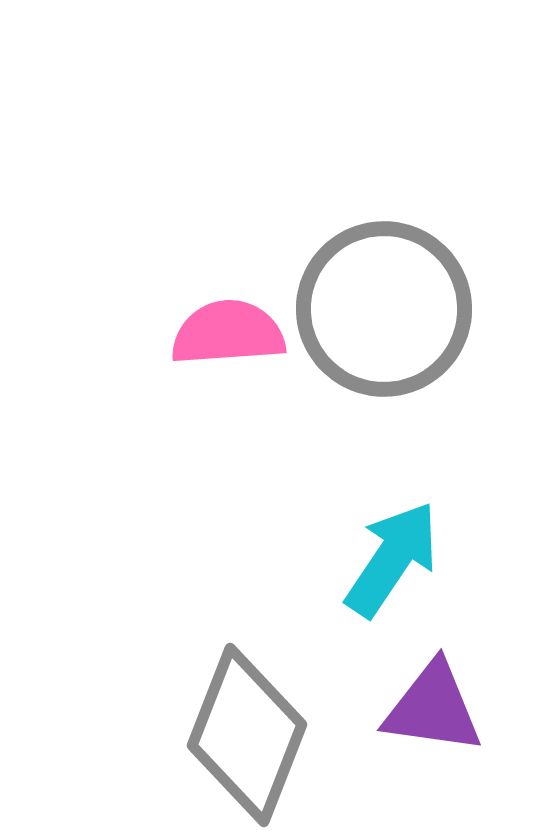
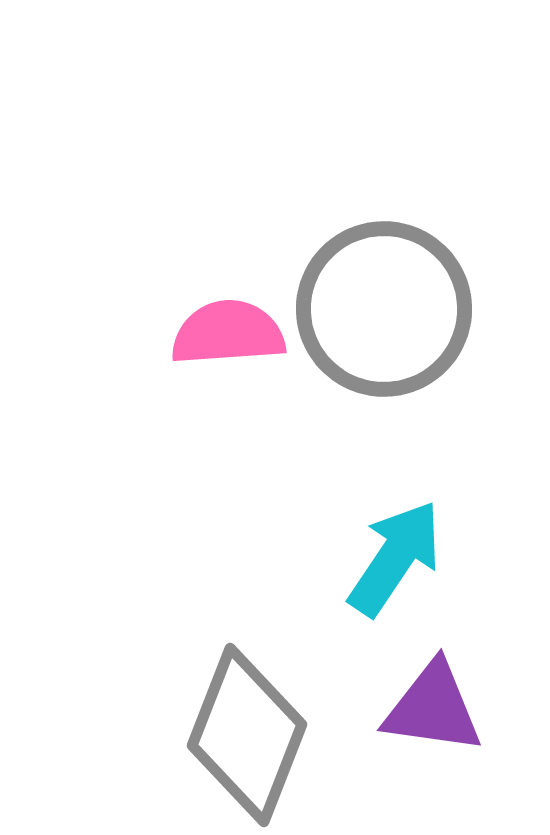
cyan arrow: moved 3 px right, 1 px up
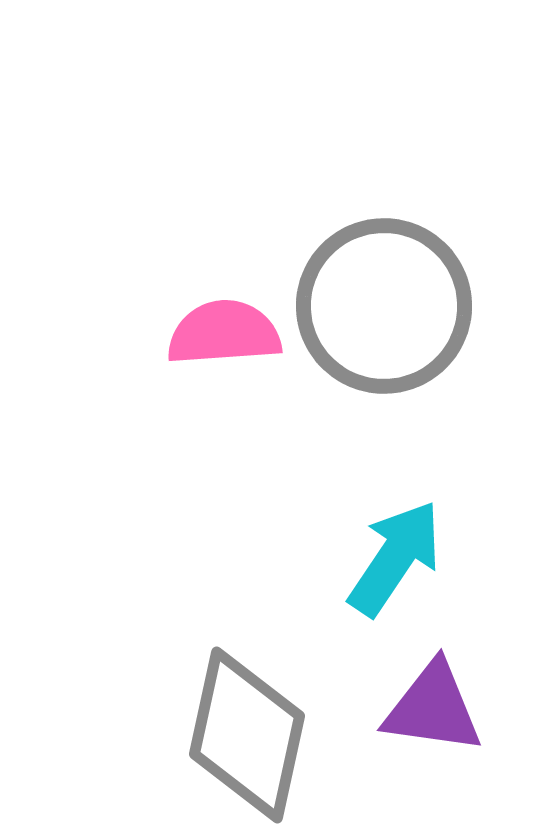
gray circle: moved 3 px up
pink semicircle: moved 4 px left
gray diamond: rotated 9 degrees counterclockwise
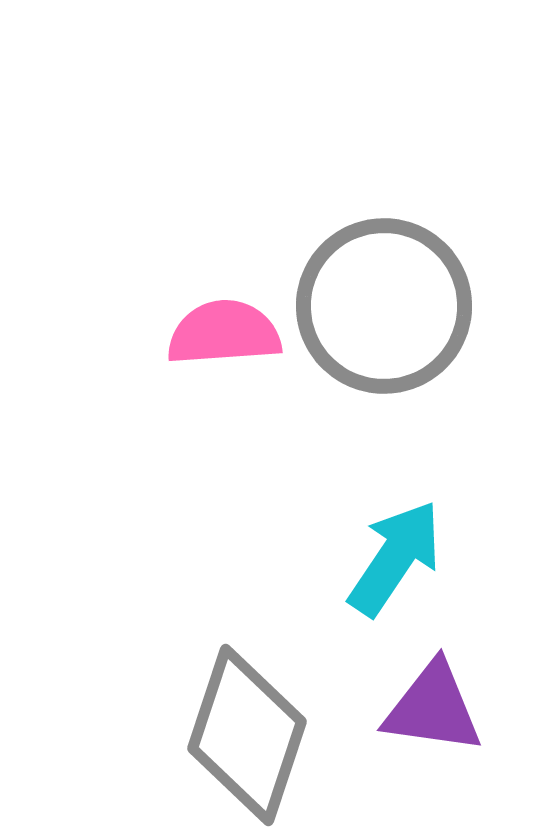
gray diamond: rotated 6 degrees clockwise
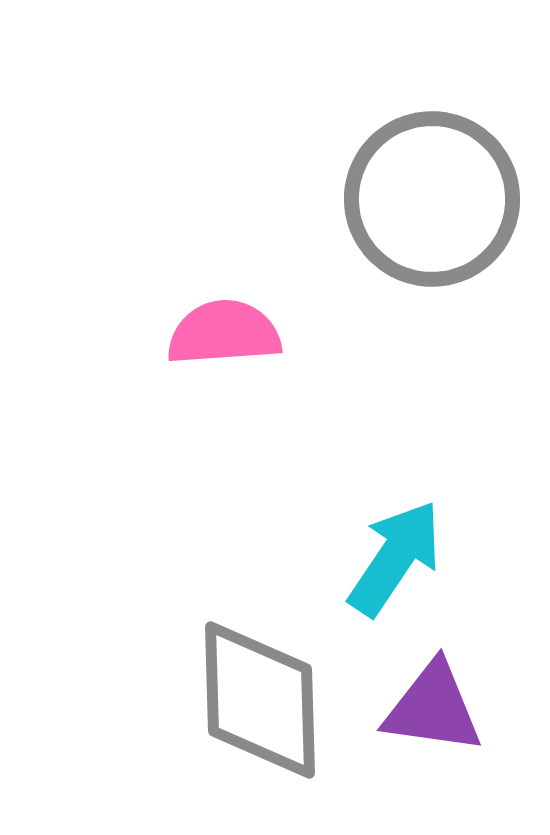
gray circle: moved 48 px right, 107 px up
gray diamond: moved 13 px right, 35 px up; rotated 20 degrees counterclockwise
